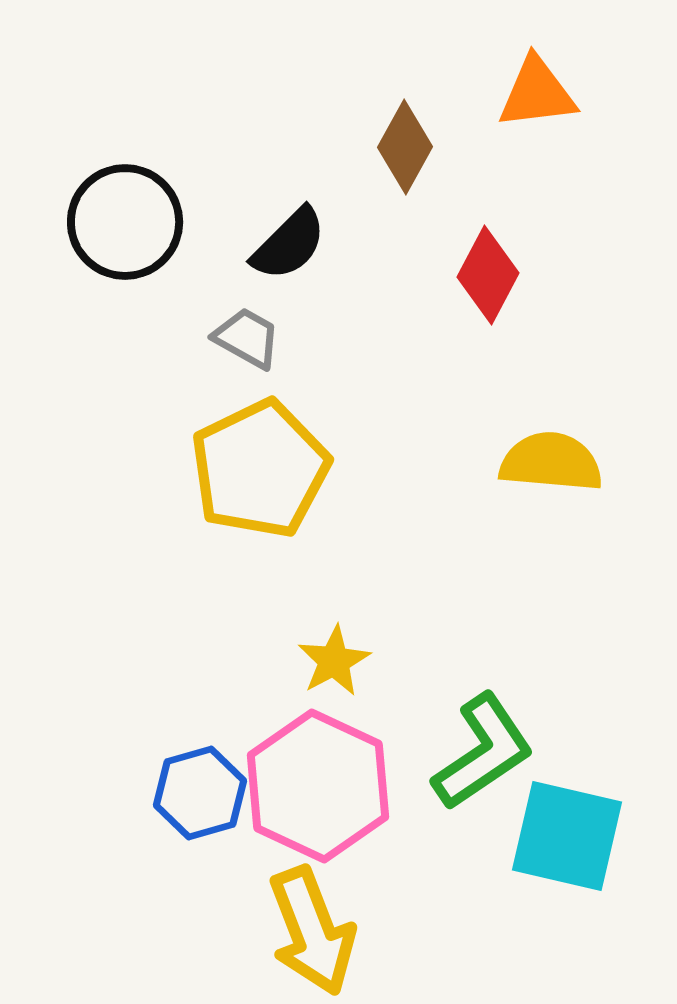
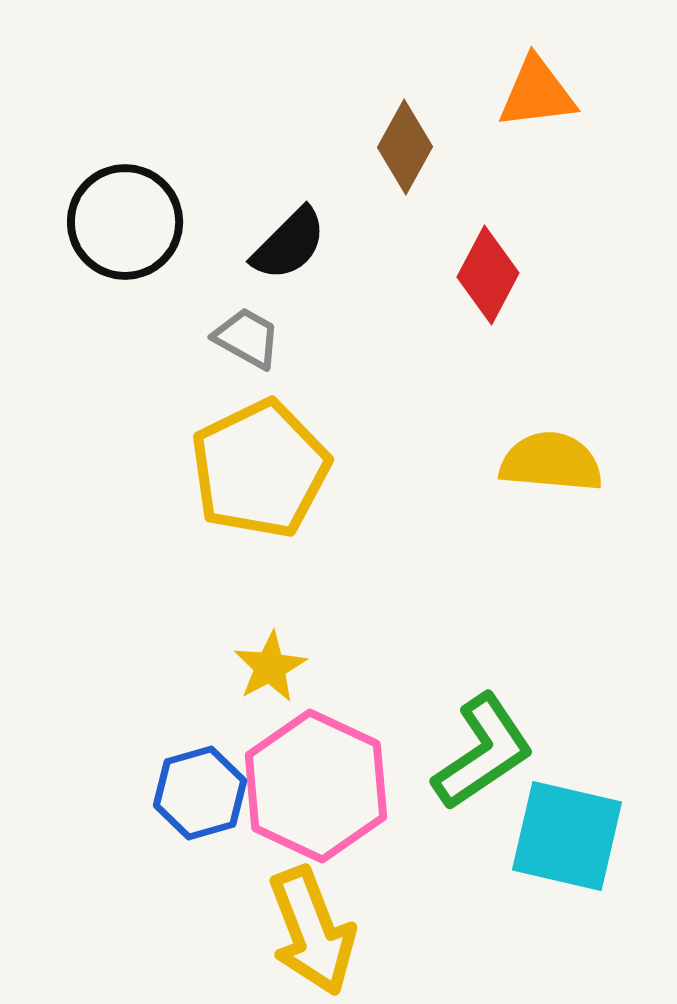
yellow star: moved 64 px left, 6 px down
pink hexagon: moved 2 px left
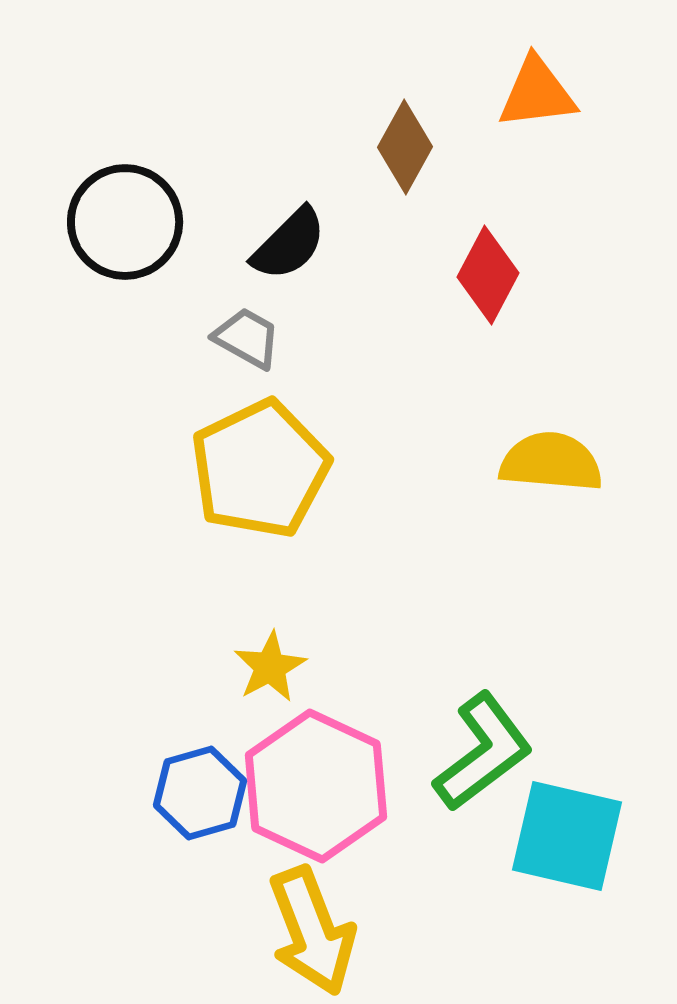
green L-shape: rotated 3 degrees counterclockwise
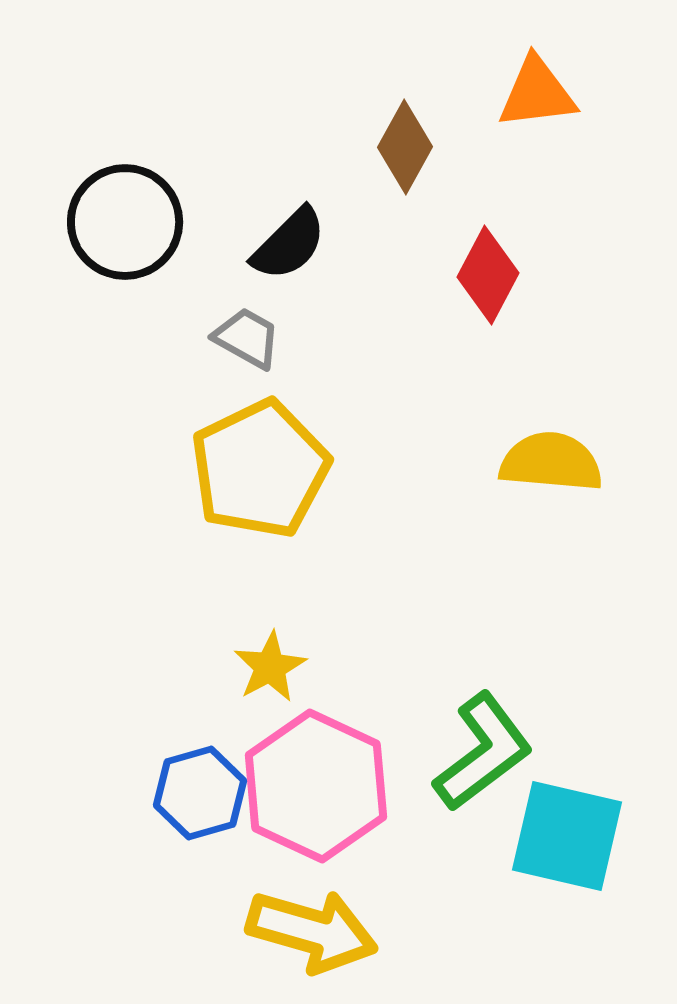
yellow arrow: rotated 53 degrees counterclockwise
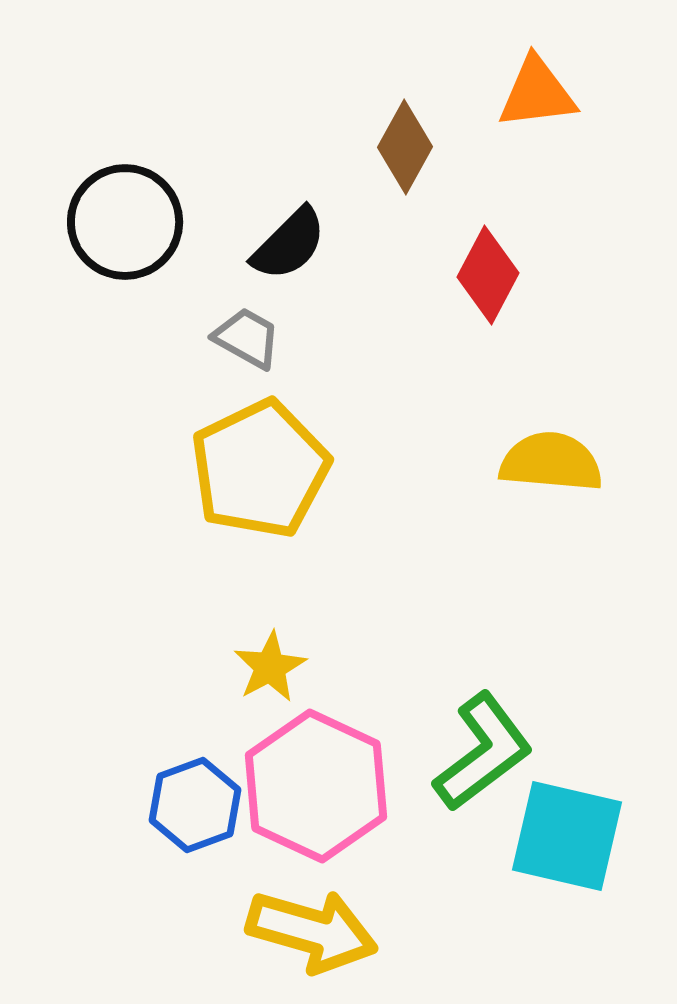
blue hexagon: moved 5 px left, 12 px down; rotated 4 degrees counterclockwise
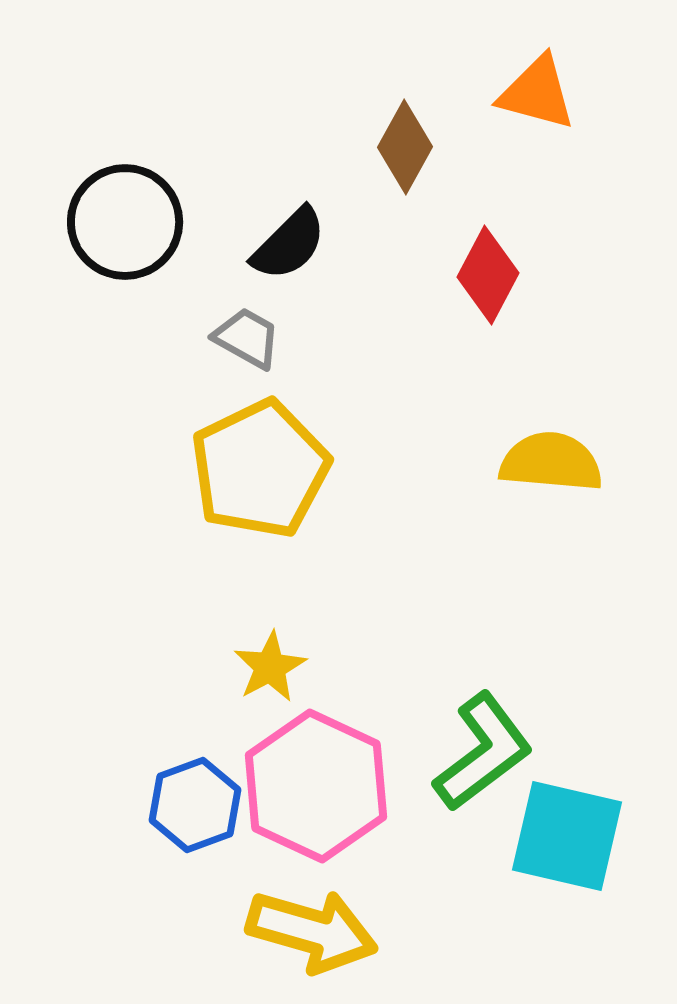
orange triangle: rotated 22 degrees clockwise
